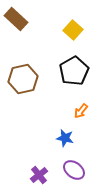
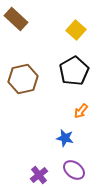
yellow square: moved 3 px right
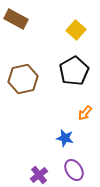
brown rectangle: rotated 15 degrees counterclockwise
orange arrow: moved 4 px right, 2 px down
purple ellipse: rotated 20 degrees clockwise
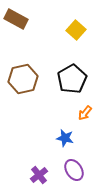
black pentagon: moved 2 px left, 8 px down
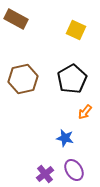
yellow square: rotated 18 degrees counterclockwise
orange arrow: moved 1 px up
purple cross: moved 6 px right, 1 px up
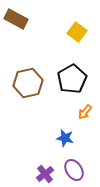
yellow square: moved 1 px right, 2 px down; rotated 12 degrees clockwise
brown hexagon: moved 5 px right, 4 px down
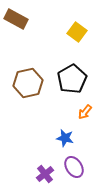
purple ellipse: moved 3 px up
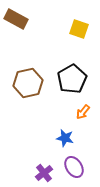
yellow square: moved 2 px right, 3 px up; rotated 18 degrees counterclockwise
orange arrow: moved 2 px left
purple cross: moved 1 px left, 1 px up
